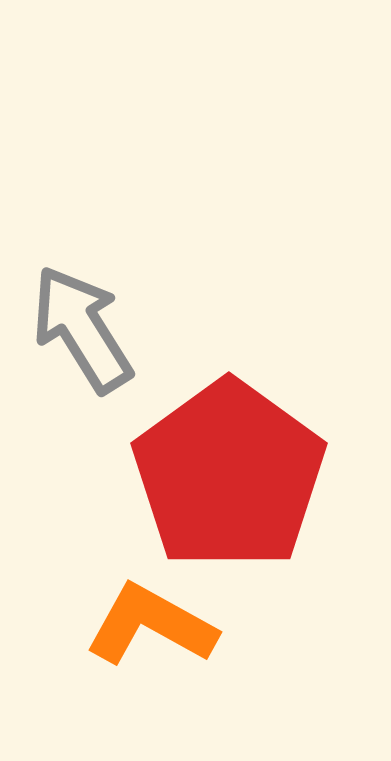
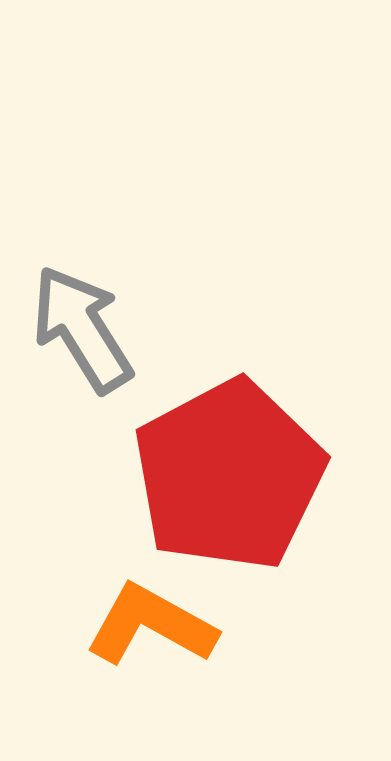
red pentagon: rotated 8 degrees clockwise
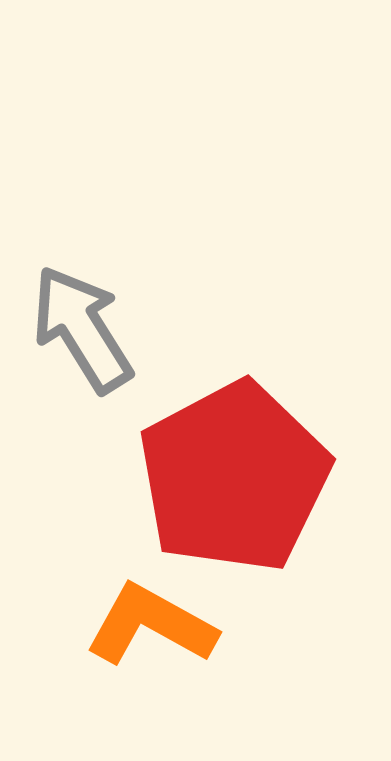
red pentagon: moved 5 px right, 2 px down
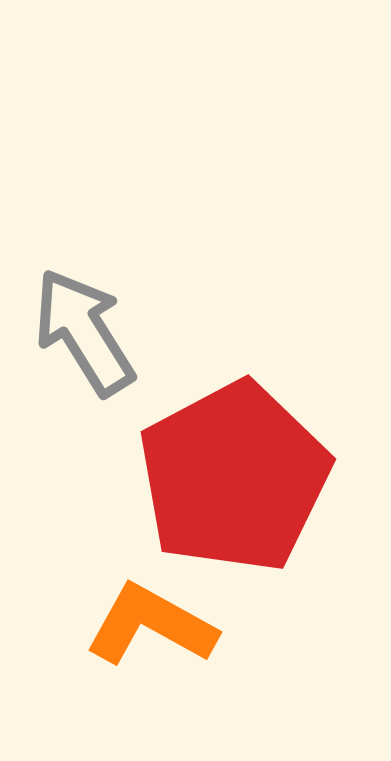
gray arrow: moved 2 px right, 3 px down
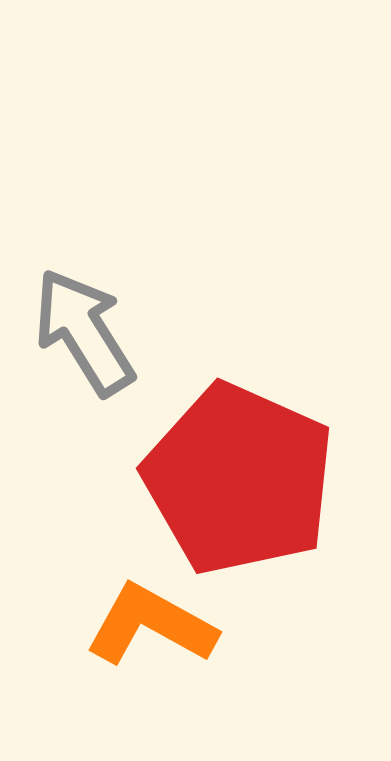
red pentagon: moved 5 px right, 2 px down; rotated 20 degrees counterclockwise
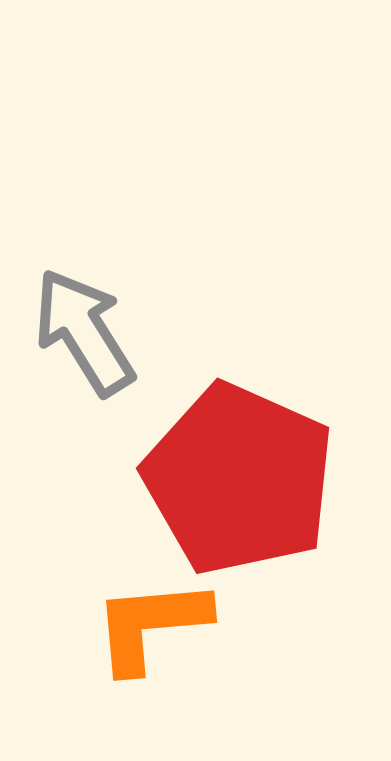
orange L-shape: rotated 34 degrees counterclockwise
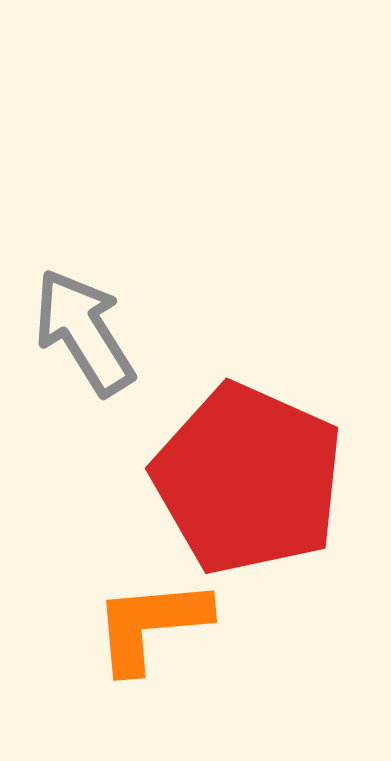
red pentagon: moved 9 px right
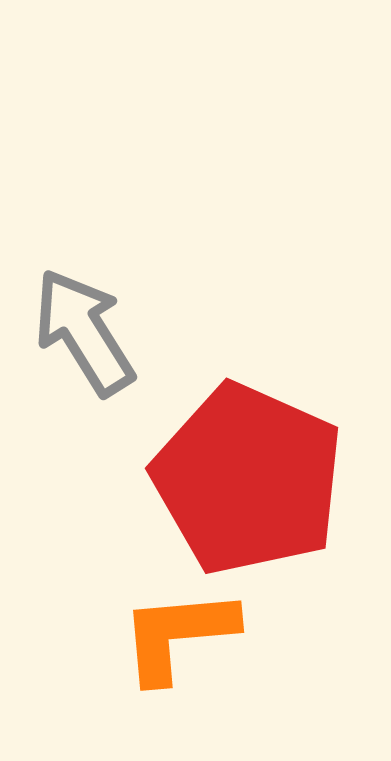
orange L-shape: moved 27 px right, 10 px down
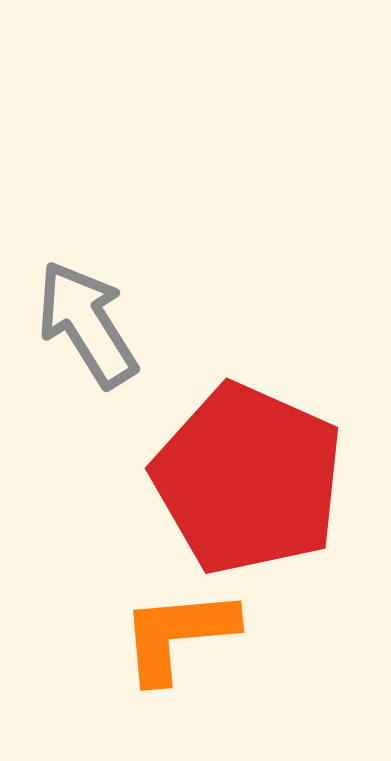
gray arrow: moved 3 px right, 8 px up
